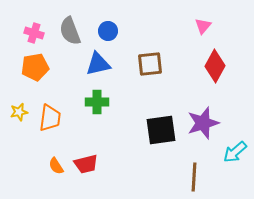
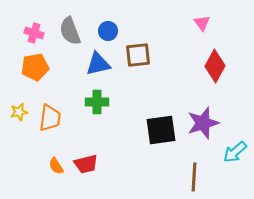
pink triangle: moved 1 px left, 3 px up; rotated 18 degrees counterclockwise
brown square: moved 12 px left, 9 px up
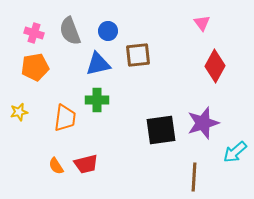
green cross: moved 2 px up
orange trapezoid: moved 15 px right
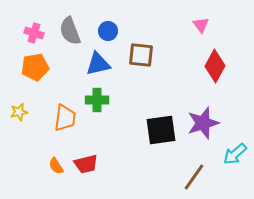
pink triangle: moved 1 px left, 2 px down
brown square: moved 3 px right; rotated 12 degrees clockwise
cyan arrow: moved 2 px down
brown line: rotated 32 degrees clockwise
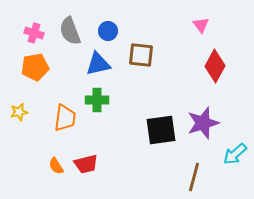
brown line: rotated 20 degrees counterclockwise
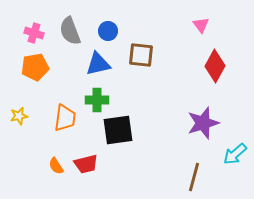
yellow star: moved 4 px down
black square: moved 43 px left
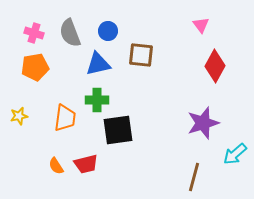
gray semicircle: moved 2 px down
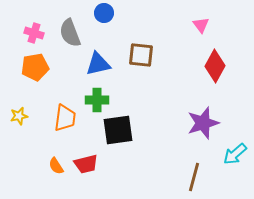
blue circle: moved 4 px left, 18 px up
